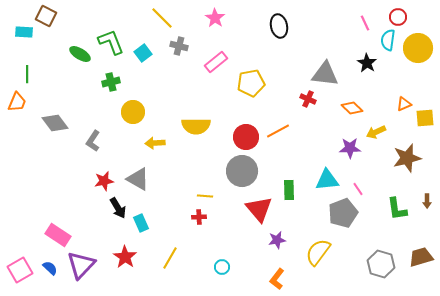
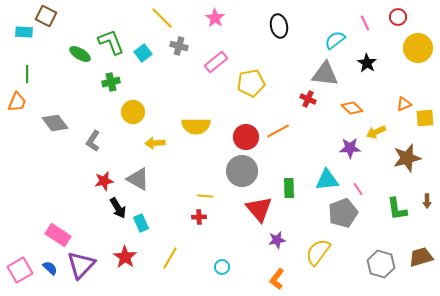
cyan semicircle at (388, 40): moved 53 px left; rotated 45 degrees clockwise
green rectangle at (289, 190): moved 2 px up
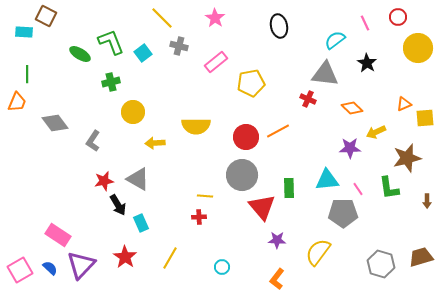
gray circle at (242, 171): moved 4 px down
black arrow at (118, 208): moved 3 px up
red triangle at (259, 209): moved 3 px right, 2 px up
green L-shape at (397, 209): moved 8 px left, 21 px up
gray pentagon at (343, 213): rotated 20 degrees clockwise
purple star at (277, 240): rotated 12 degrees clockwise
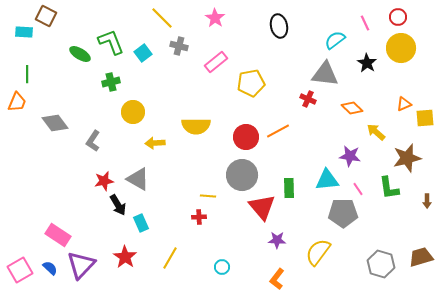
yellow circle at (418, 48): moved 17 px left
yellow arrow at (376, 132): rotated 66 degrees clockwise
purple star at (350, 148): moved 8 px down; rotated 10 degrees clockwise
yellow line at (205, 196): moved 3 px right
